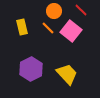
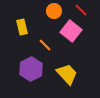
orange line: moved 3 px left, 17 px down
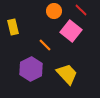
yellow rectangle: moved 9 px left
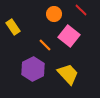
orange circle: moved 3 px down
yellow rectangle: rotated 21 degrees counterclockwise
pink square: moved 2 px left, 5 px down
purple hexagon: moved 2 px right
yellow trapezoid: moved 1 px right
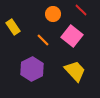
orange circle: moved 1 px left
pink square: moved 3 px right
orange line: moved 2 px left, 5 px up
purple hexagon: moved 1 px left
yellow trapezoid: moved 7 px right, 3 px up
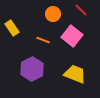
yellow rectangle: moved 1 px left, 1 px down
orange line: rotated 24 degrees counterclockwise
yellow trapezoid: moved 3 px down; rotated 25 degrees counterclockwise
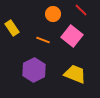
purple hexagon: moved 2 px right, 1 px down
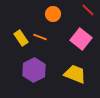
red line: moved 7 px right
yellow rectangle: moved 9 px right, 10 px down
pink square: moved 9 px right, 3 px down
orange line: moved 3 px left, 3 px up
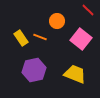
orange circle: moved 4 px right, 7 px down
purple hexagon: rotated 15 degrees clockwise
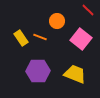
purple hexagon: moved 4 px right, 1 px down; rotated 10 degrees clockwise
